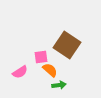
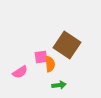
orange semicircle: moved 6 px up; rotated 42 degrees clockwise
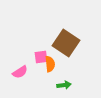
brown square: moved 1 px left, 2 px up
green arrow: moved 5 px right
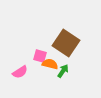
pink square: moved 1 px left, 1 px up; rotated 24 degrees clockwise
orange semicircle: rotated 70 degrees counterclockwise
green arrow: moved 1 px left, 14 px up; rotated 48 degrees counterclockwise
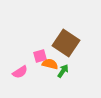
pink square: rotated 32 degrees counterclockwise
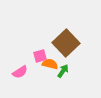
brown square: rotated 12 degrees clockwise
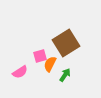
brown square: rotated 12 degrees clockwise
orange semicircle: rotated 77 degrees counterclockwise
green arrow: moved 2 px right, 4 px down
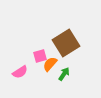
orange semicircle: rotated 14 degrees clockwise
green arrow: moved 1 px left, 1 px up
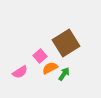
pink square: rotated 24 degrees counterclockwise
orange semicircle: moved 4 px down; rotated 21 degrees clockwise
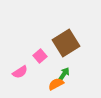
orange semicircle: moved 6 px right, 16 px down
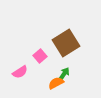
orange semicircle: moved 1 px up
